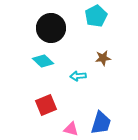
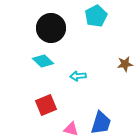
brown star: moved 22 px right, 6 px down
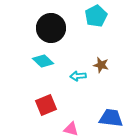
brown star: moved 24 px left, 1 px down; rotated 21 degrees clockwise
blue trapezoid: moved 10 px right, 5 px up; rotated 100 degrees counterclockwise
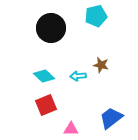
cyan pentagon: rotated 15 degrees clockwise
cyan diamond: moved 1 px right, 15 px down
blue trapezoid: rotated 45 degrees counterclockwise
pink triangle: rotated 14 degrees counterclockwise
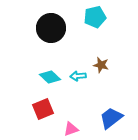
cyan pentagon: moved 1 px left, 1 px down
cyan diamond: moved 6 px right, 1 px down
red square: moved 3 px left, 4 px down
pink triangle: rotated 21 degrees counterclockwise
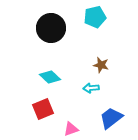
cyan arrow: moved 13 px right, 12 px down
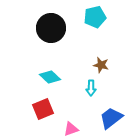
cyan arrow: rotated 84 degrees counterclockwise
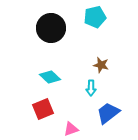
blue trapezoid: moved 3 px left, 5 px up
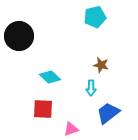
black circle: moved 32 px left, 8 px down
red square: rotated 25 degrees clockwise
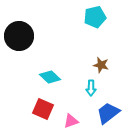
red square: rotated 20 degrees clockwise
pink triangle: moved 8 px up
